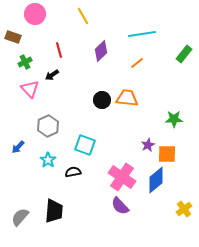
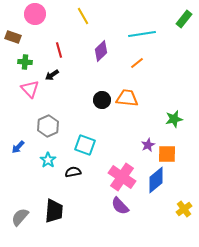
green rectangle: moved 35 px up
green cross: rotated 32 degrees clockwise
green star: rotated 12 degrees counterclockwise
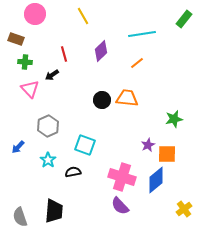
brown rectangle: moved 3 px right, 2 px down
red line: moved 5 px right, 4 px down
pink cross: rotated 16 degrees counterclockwise
gray semicircle: rotated 60 degrees counterclockwise
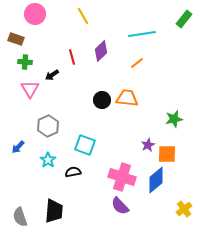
red line: moved 8 px right, 3 px down
pink triangle: rotated 12 degrees clockwise
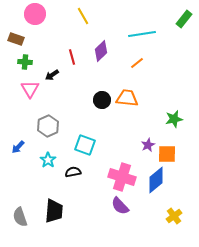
yellow cross: moved 10 px left, 7 px down
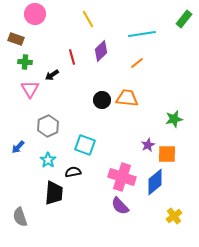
yellow line: moved 5 px right, 3 px down
blue diamond: moved 1 px left, 2 px down
black trapezoid: moved 18 px up
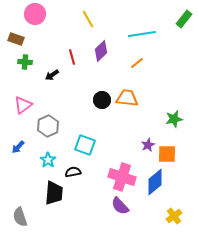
pink triangle: moved 7 px left, 16 px down; rotated 24 degrees clockwise
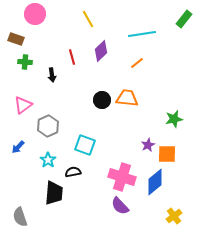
black arrow: rotated 64 degrees counterclockwise
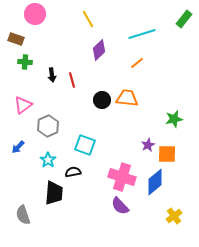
cyan line: rotated 8 degrees counterclockwise
purple diamond: moved 2 px left, 1 px up
red line: moved 23 px down
gray semicircle: moved 3 px right, 2 px up
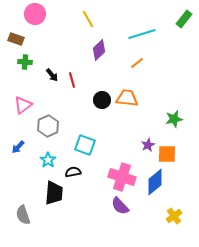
black arrow: rotated 32 degrees counterclockwise
